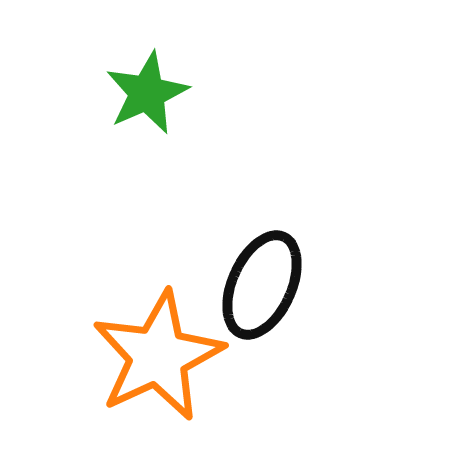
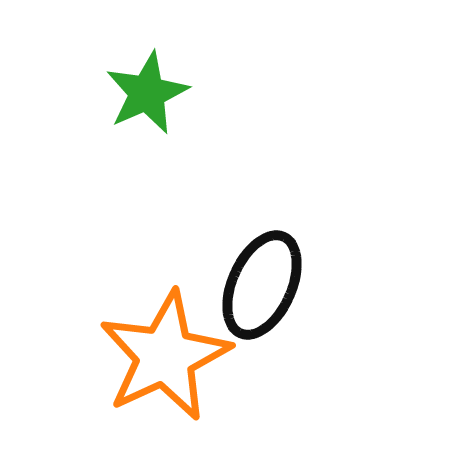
orange star: moved 7 px right
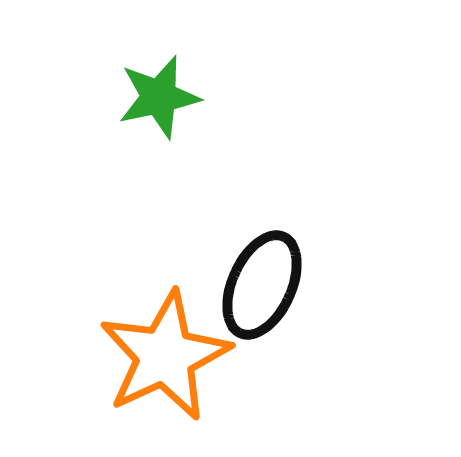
green star: moved 12 px right, 4 px down; rotated 12 degrees clockwise
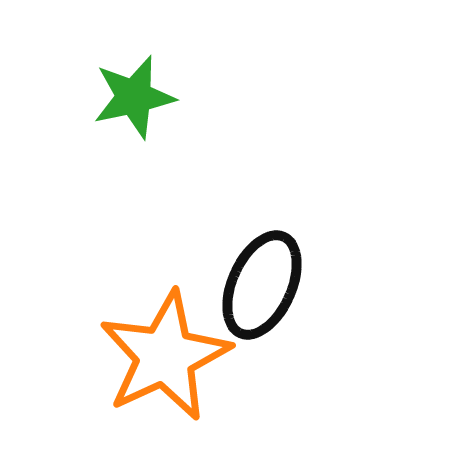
green star: moved 25 px left
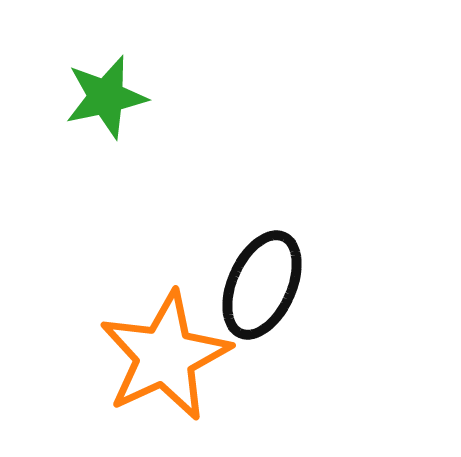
green star: moved 28 px left
